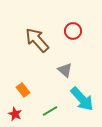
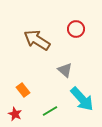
red circle: moved 3 px right, 2 px up
brown arrow: rotated 16 degrees counterclockwise
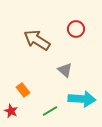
cyan arrow: rotated 44 degrees counterclockwise
red star: moved 4 px left, 3 px up
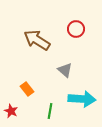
orange rectangle: moved 4 px right, 1 px up
green line: rotated 49 degrees counterclockwise
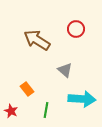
green line: moved 4 px left, 1 px up
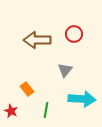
red circle: moved 2 px left, 5 px down
brown arrow: rotated 32 degrees counterclockwise
gray triangle: rotated 28 degrees clockwise
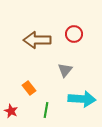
orange rectangle: moved 2 px right, 1 px up
